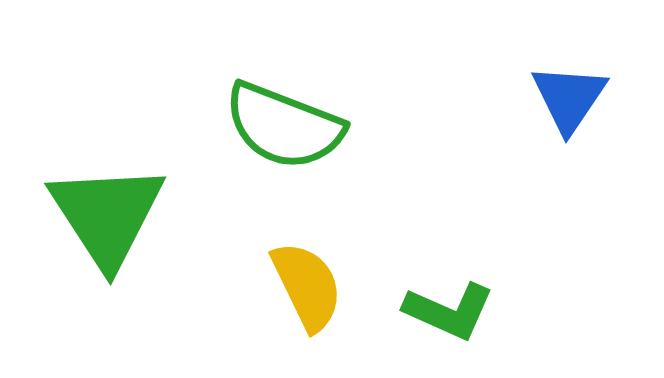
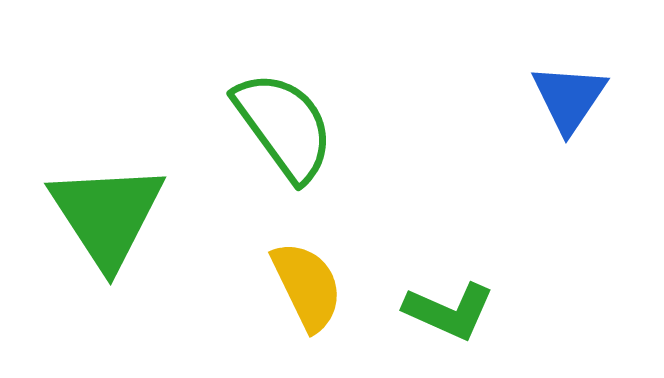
green semicircle: rotated 147 degrees counterclockwise
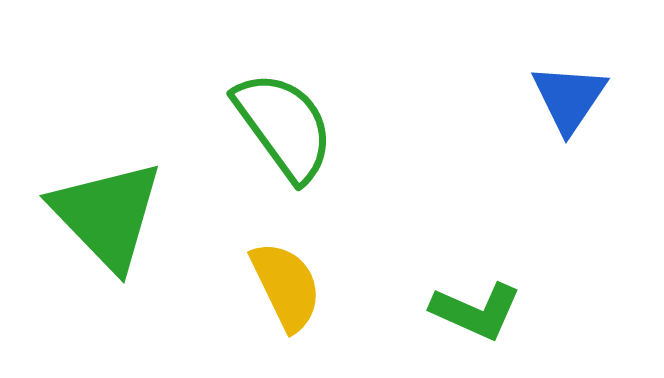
green triangle: rotated 11 degrees counterclockwise
yellow semicircle: moved 21 px left
green L-shape: moved 27 px right
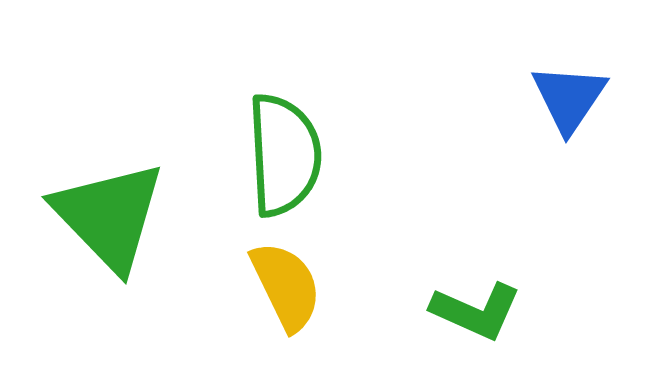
green semicircle: moved 29 px down; rotated 33 degrees clockwise
green triangle: moved 2 px right, 1 px down
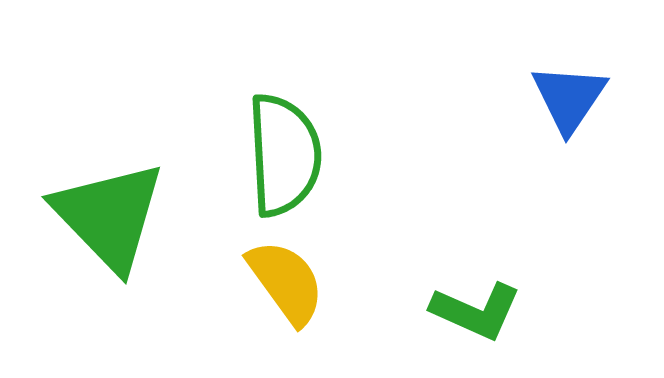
yellow semicircle: moved 4 px up; rotated 10 degrees counterclockwise
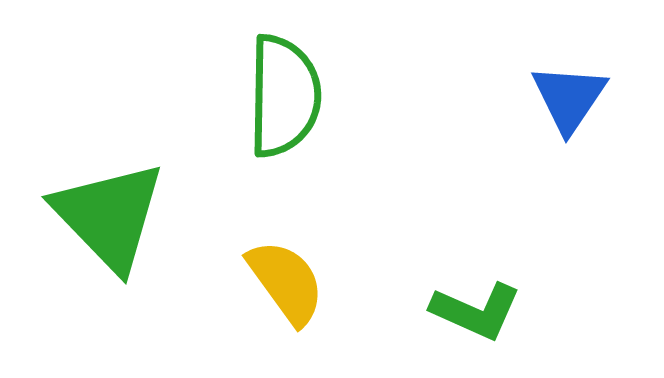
green semicircle: moved 59 px up; rotated 4 degrees clockwise
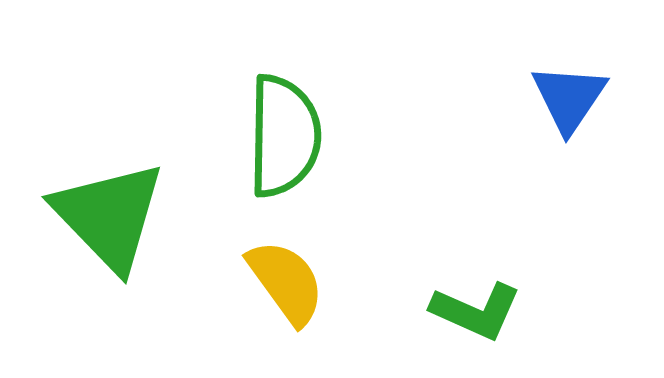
green semicircle: moved 40 px down
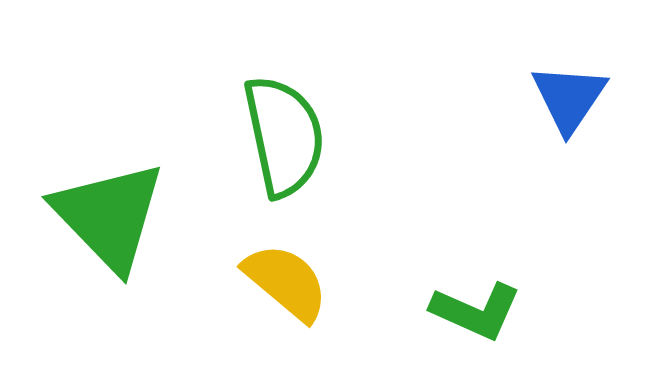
green semicircle: rotated 13 degrees counterclockwise
yellow semicircle: rotated 14 degrees counterclockwise
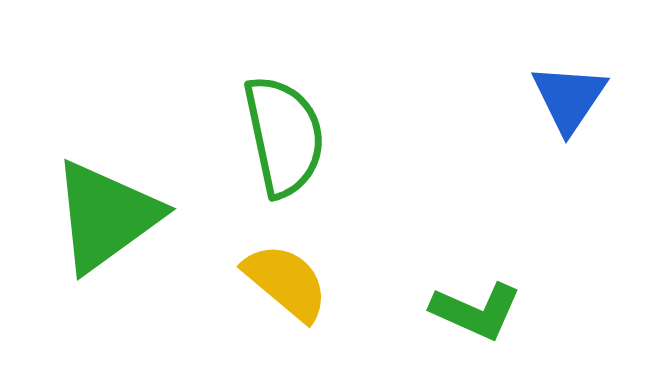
green triangle: moved 3 px left; rotated 38 degrees clockwise
